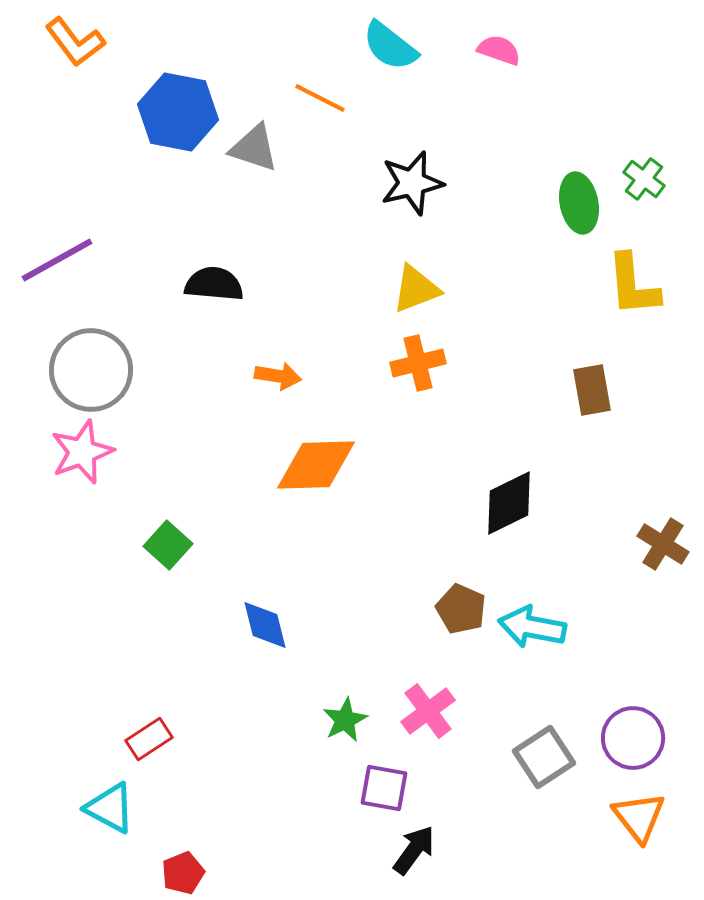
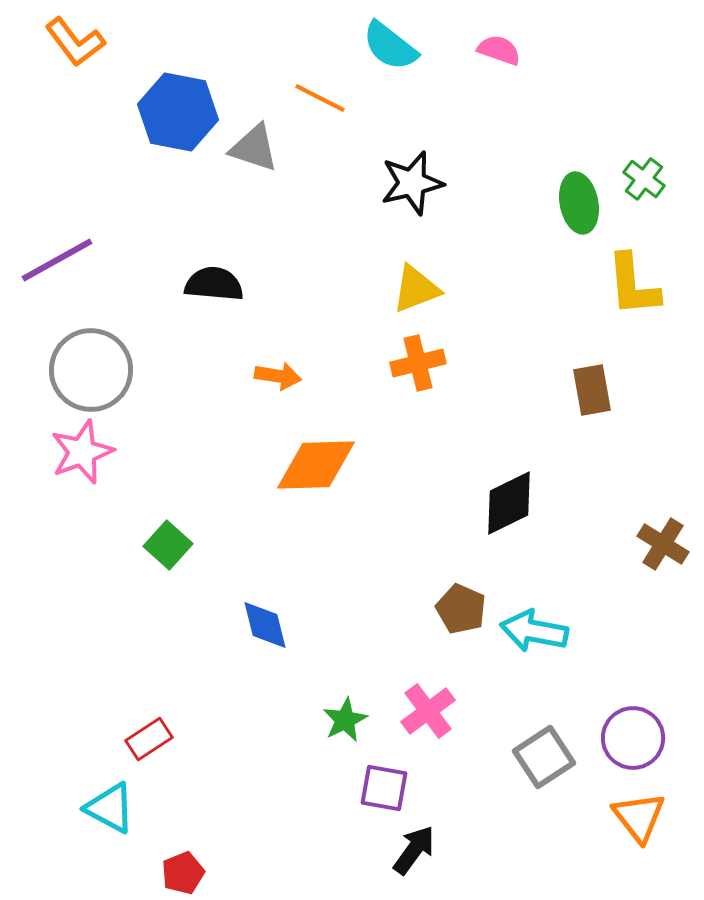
cyan arrow: moved 2 px right, 4 px down
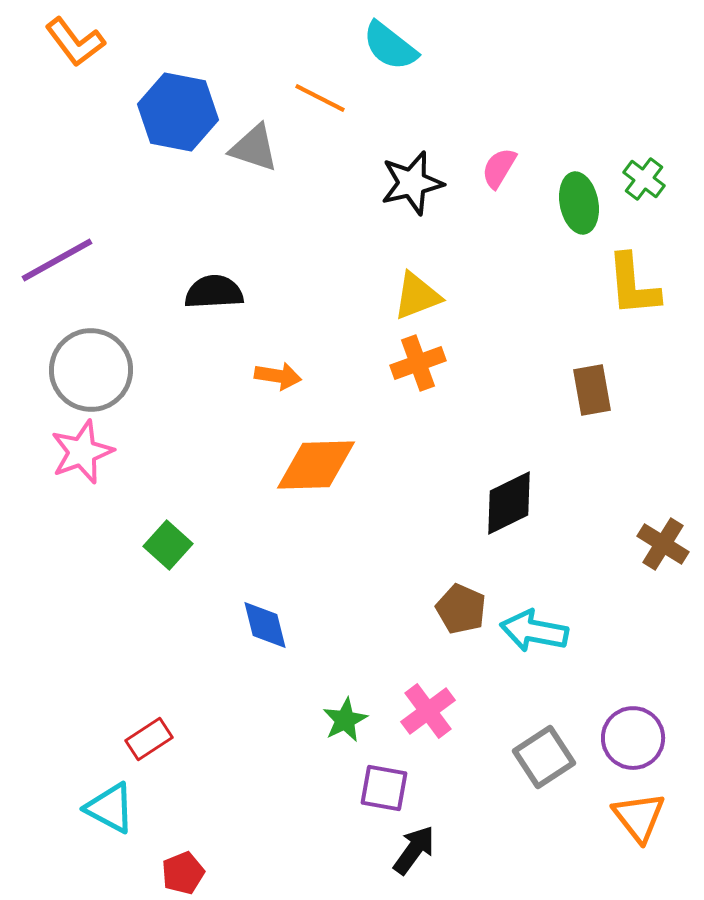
pink semicircle: moved 118 px down; rotated 78 degrees counterclockwise
black semicircle: moved 8 px down; rotated 8 degrees counterclockwise
yellow triangle: moved 1 px right, 7 px down
orange cross: rotated 6 degrees counterclockwise
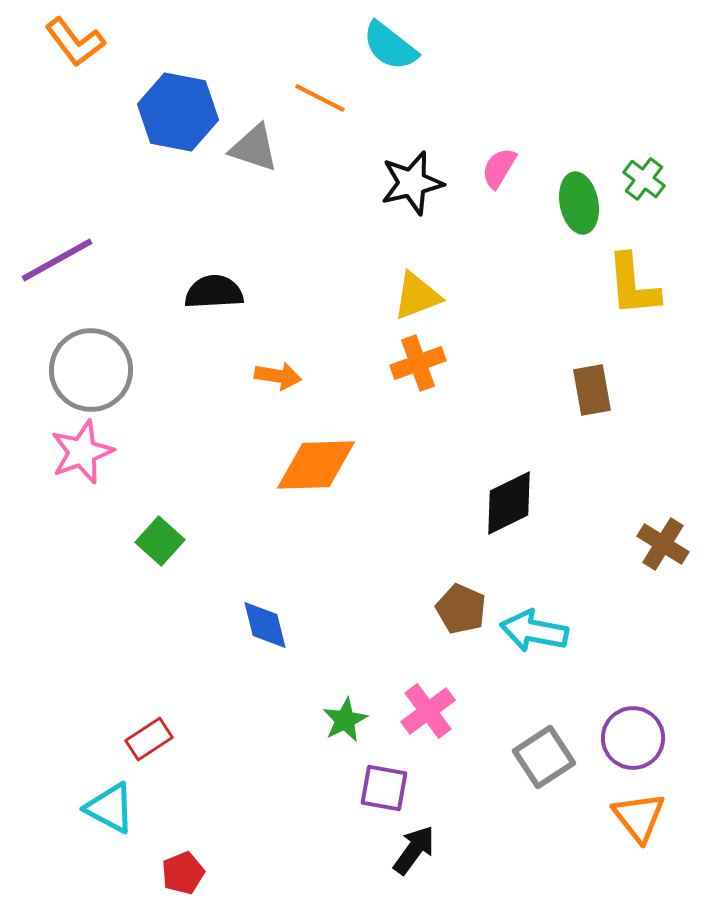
green square: moved 8 px left, 4 px up
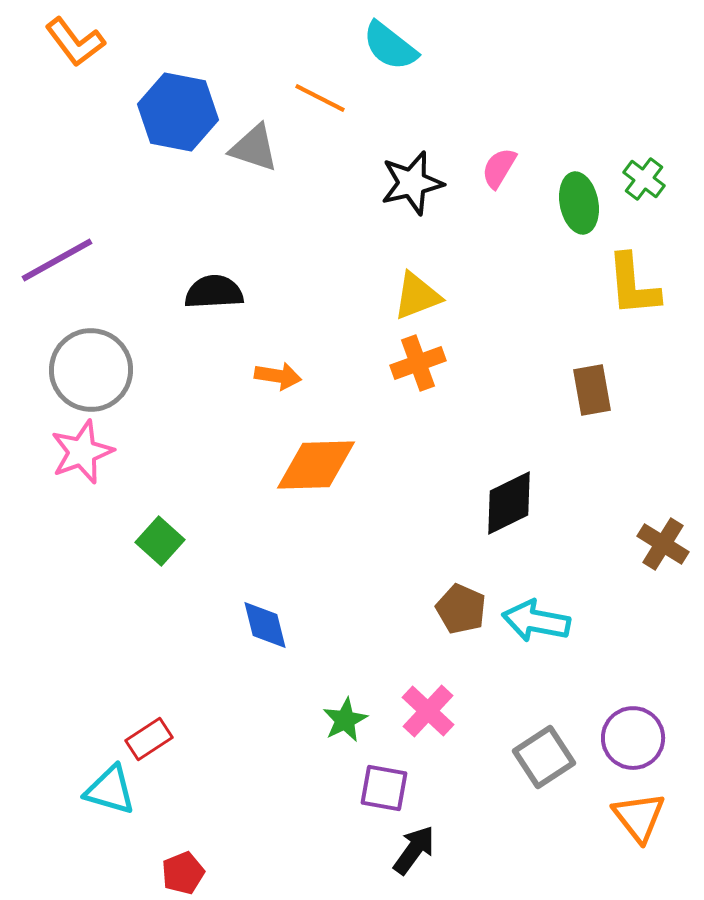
cyan arrow: moved 2 px right, 10 px up
pink cross: rotated 10 degrees counterclockwise
cyan triangle: moved 18 px up; rotated 12 degrees counterclockwise
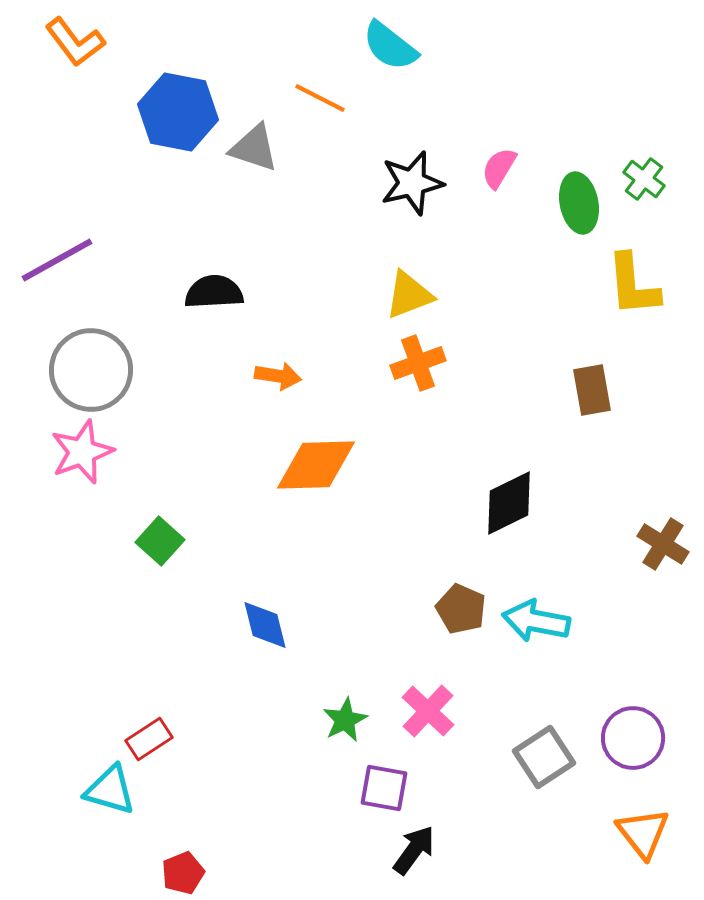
yellow triangle: moved 8 px left, 1 px up
orange triangle: moved 4 px right, 16 px down
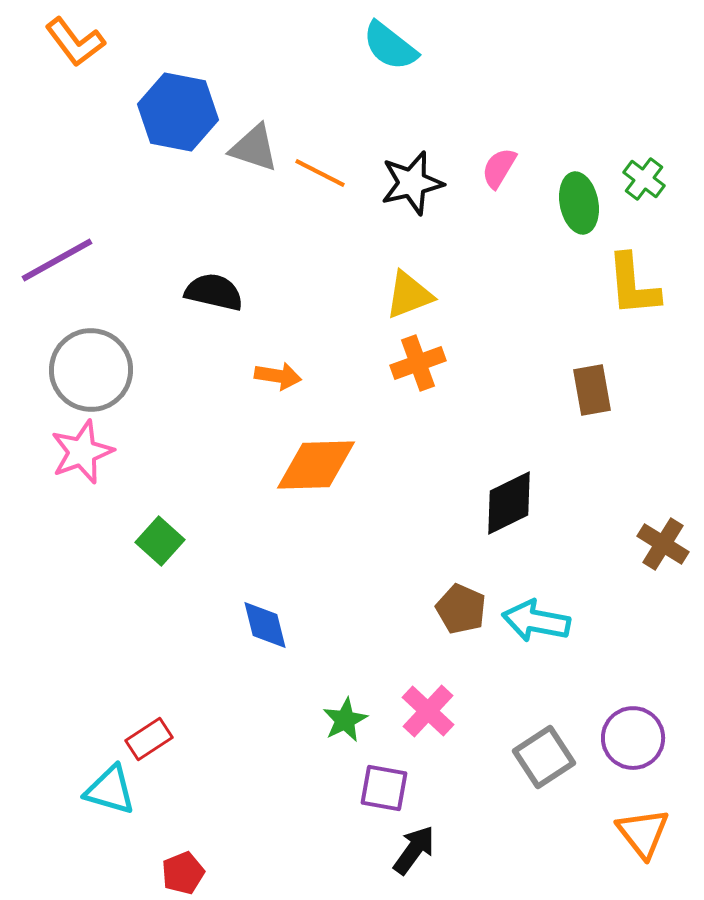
orange line: moved 75 px down
black semicircle: rotated 16 degrees clockwise
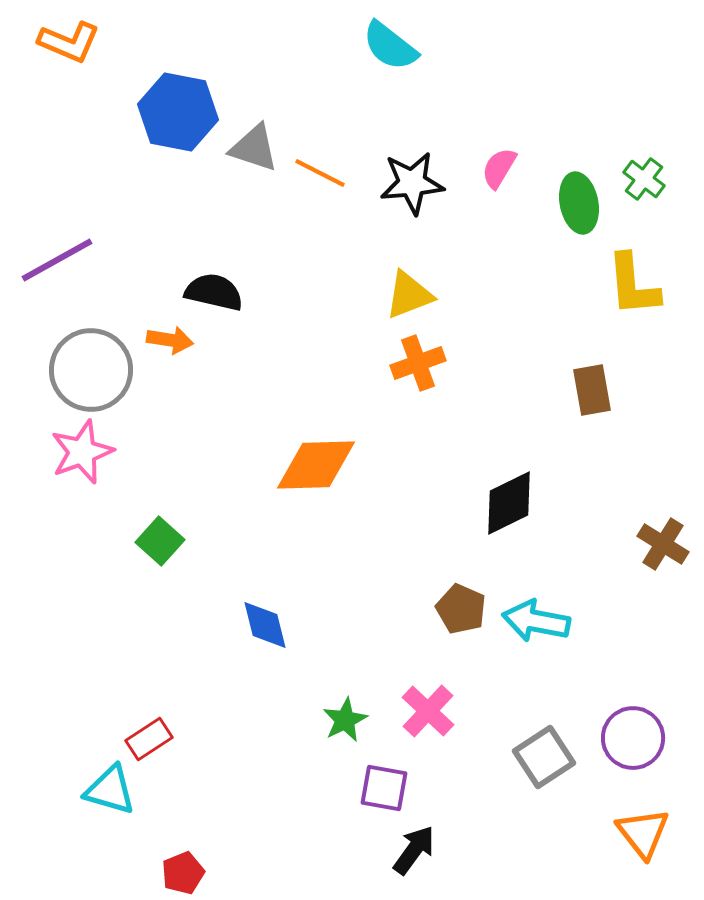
orange L-shape: moved 6 px left; rotated 30 degrees counterclockwise
black star: rotated 8 degrees clockwise
orange arrow: moved 108 px left, 36 px up
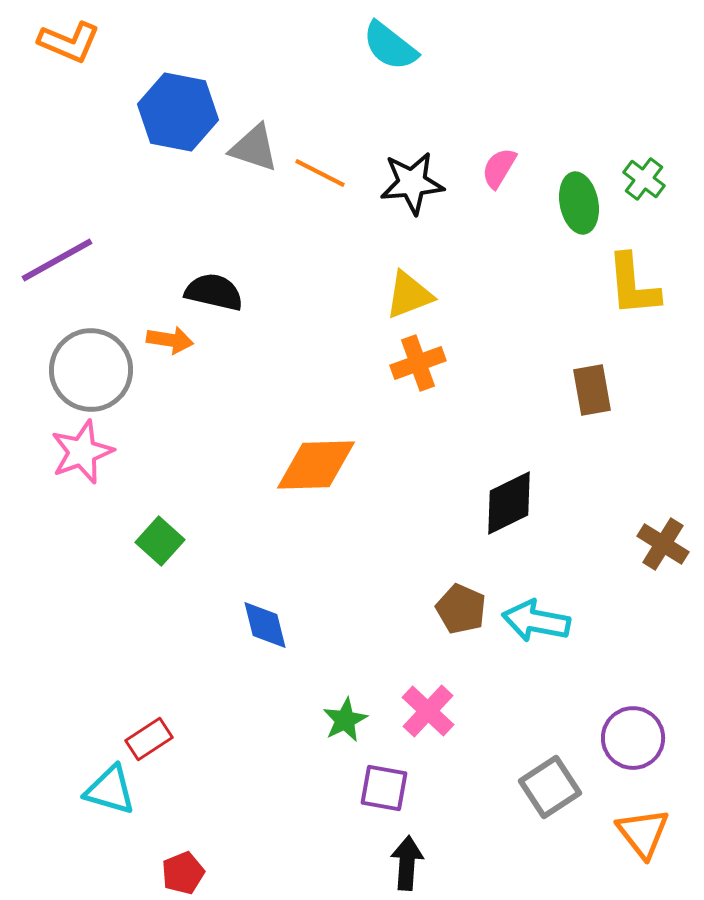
gray square: moved 6 px right, 30 px down
black arrow: moved 7 px left, 13 px down; rotated 32 degrees counterclockwise
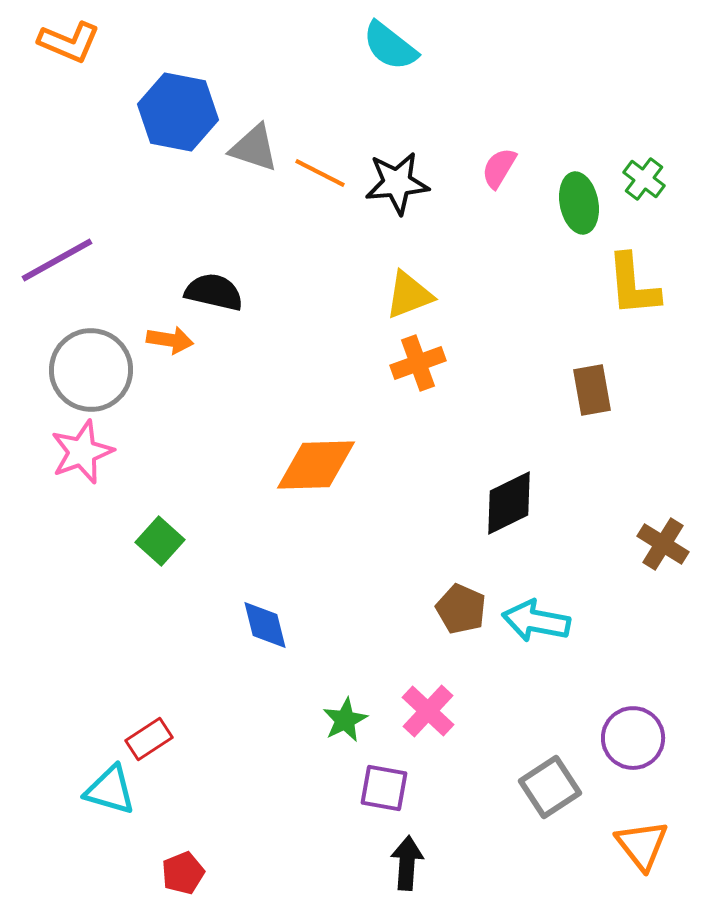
black star: moved 15 px left
orange triangle: moved 1 px left, 12 px down
